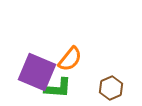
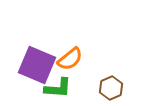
orange semicircle: rotated 12 degrees clockwise
purple square: moved 7 px up
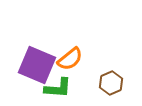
brown hexagon: moved 5 px up
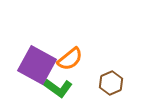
purple square: rotated 6 degrees clockwise
green L-shape: rotated 32 degrees clockwise
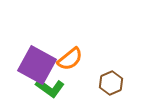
green L-shape: moved 8 px left
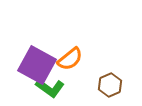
brown hexagon: moved 1 px left, 2 px down
